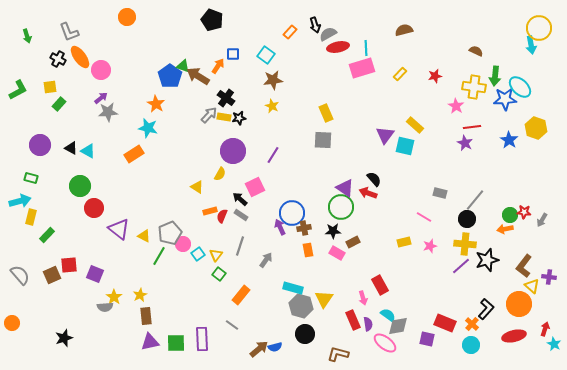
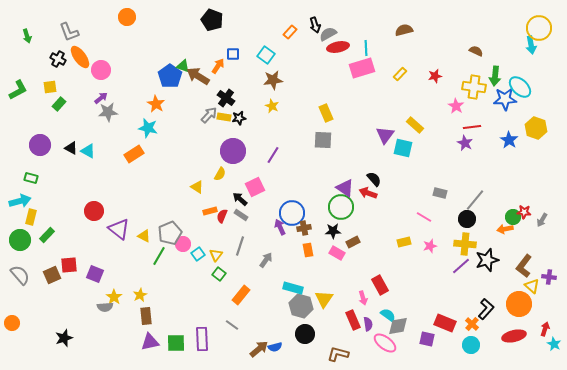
cyan square at (405, 146): moved 2 px left, 2 px down
green circle at (80, 186): moved 60 px left, 54 px down
red circle at (94, 208): moved 3 px down
green circle at (510, 215): moved 3 px right, 2 px down
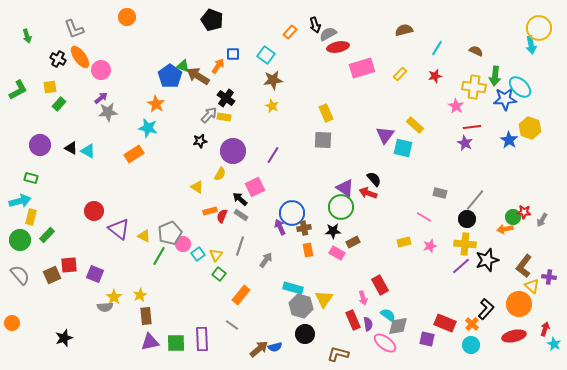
gray L-shape at (69, 32): moved 5 px right, 3 px up
cyan line at (366, 48): moved 71 px right; rotated 35 degrees clockwise
black star at (239, 118): moved 39 px left, 23 px down
yellow hexagon at (536, 128): moved 6 px left
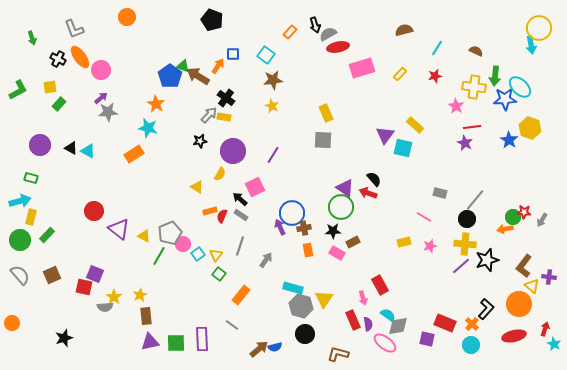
green arrow at (27, 36): moved 5 px right, 2 px down
red square at (69, 265): moved 15 px right, 22 px down; rotated 18 degrees clockwise
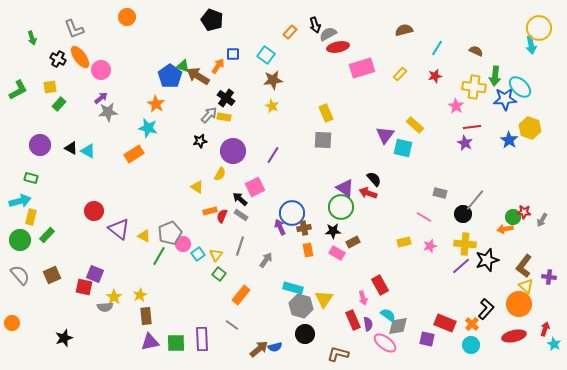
black circle at (467, 219): moved 4 px left, 5 px up
yellow triangle at (532, 286): moved 6 px left
